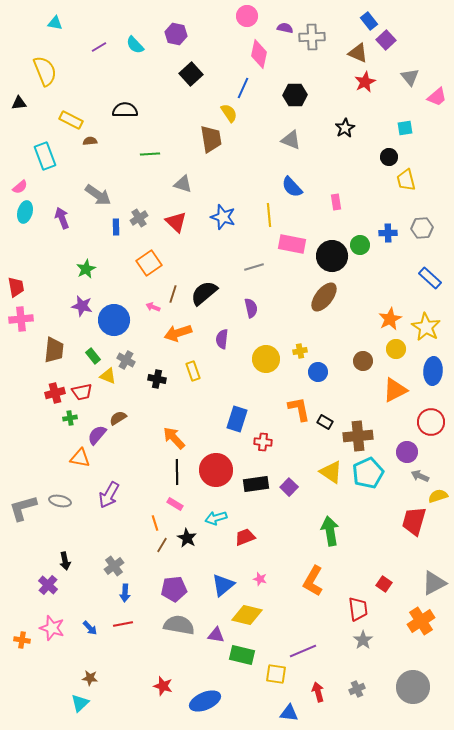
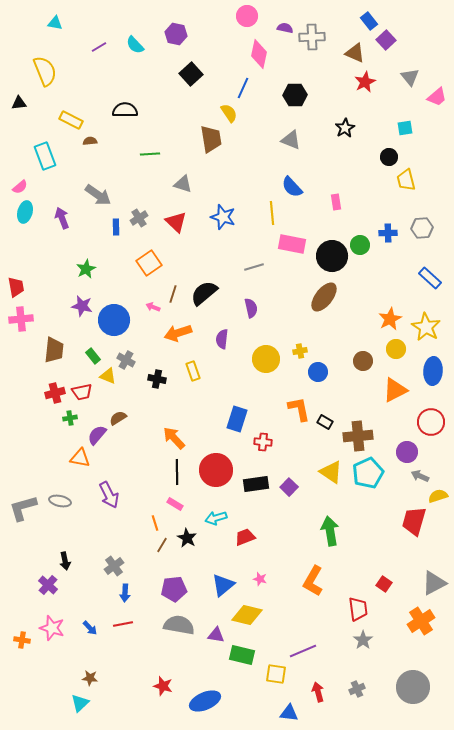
brown triangle at (358, 53): moved 3 px left
yellow line at (269, 215): moved 3 px right, 2 px up
purple arrow at (109, 495): rotated 56 degrees counterclockwise
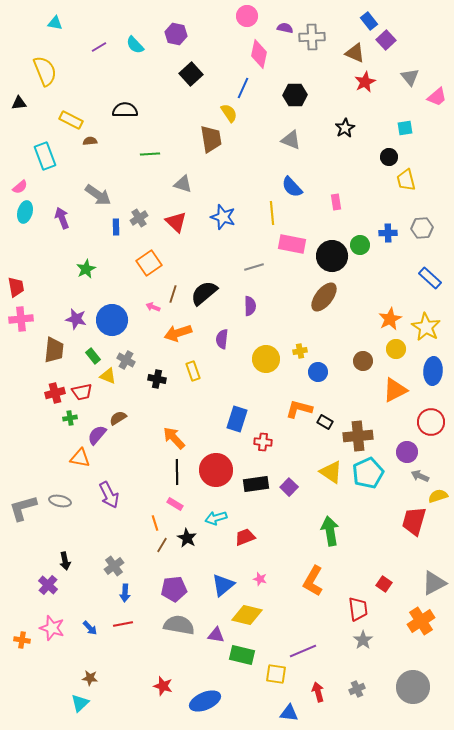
purple star at (82, 306): moved 6 px left, 13 px down
purple semicircle at (251, 308): moved 1 px left, 2 px up; rotated 12 degrees clockwise
blue circle at (114, 320): moved 2 px left
orange L-shape at (299, 409): rotated 64 degrees counterclockwise
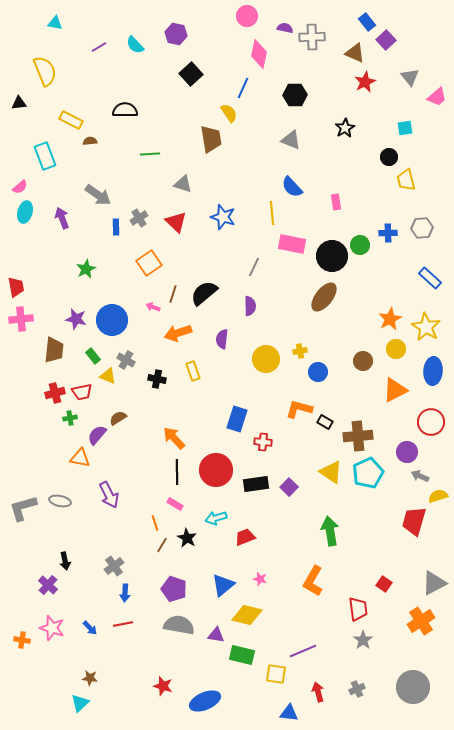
blue rectangle at (369, 21): moved 2 px left, 1 px down
gray line at (254, 267): rotated 48 degrees counterclockwise
purple pentagon at (174, 589): rotated 25 degrees clockwise
